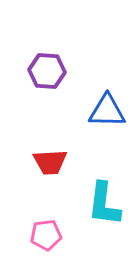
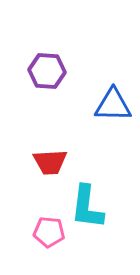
blue triangle: moved 6 px right, 6 px up
cyan L-shape: moved 17 px left, 3 px down
pink pentagon: moved 3 px right, 3 px up; rotated 12 degrees clockwise
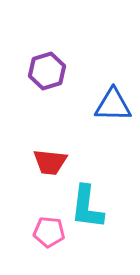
purple hexagon: rotated 21 degrees counterclockwise
red trapezoid: rotated 9 degrees clockwise
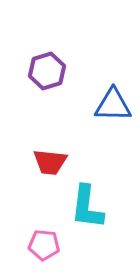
pink pentagon: moved 5 px left, 13 px down
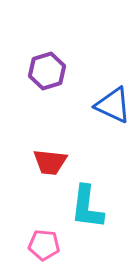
blue triangle: rotated 24 degrees clockwise
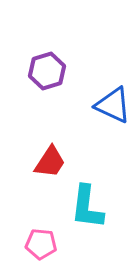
red trapezoid: rotated 63 degrees counterclockwise
pink pentagon: moved 3 px left, 1 px up
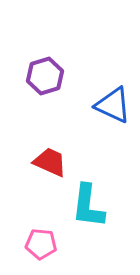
purple hexagon: moved 2 px left, 5 px down
red trapezoid: rotated 99 degrees counterclockwise
cyan L-shape: moved 1 px right, 1 px up
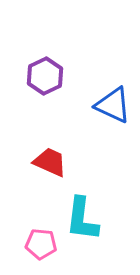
purple hexagon: rotated 9 degrees counterclockwise
cyan L-shape: moved 6 px left, 13 px down
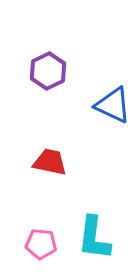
purple hexagon: moved 3 px right, 5 px up
red trapezoid: rotated 12 degrees counterclockwise
cyan L-shape: moved 12 px right, 19 px down
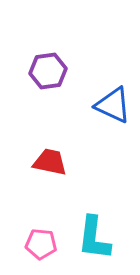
purple hexagon: rotated 18 degrees clockwise
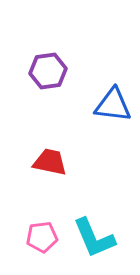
blue triangle: rotated 18 degrees counterclockwise
cyan L-shape: rotated 30 degrees counterclockwise
pink pentagon: moved 1 px right, 7 px up; rotated 12 degrees counterclockwise
